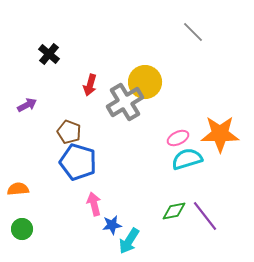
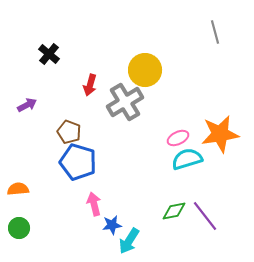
gray line: moved 22 px right; rotated 30 degrees clockwise
yellow circle: moved 12 px up
orange star: rotated 9 degrees counterclockwise
green circle: moved 3 px left, 1 px up
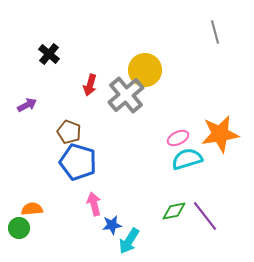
gray cross: moved 1 px right, 7 px up; rotated 9 degrees counterclockwise
orange semicircle: moved 14 px right, 20 px down
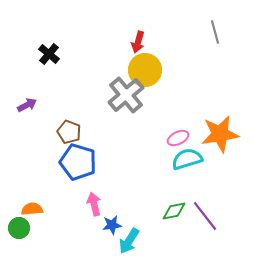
red arrow: moved 48 px right, 43 px up
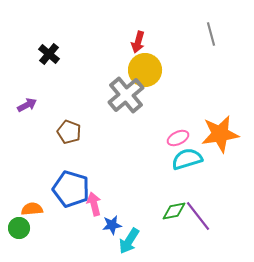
gray line: moved 4 px left, 2 px down
blue pentagon: moved 7 px left, 27 px down
purple line: moved 7 px left
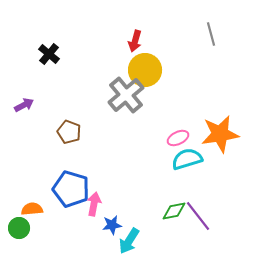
red arrow: moved 3 px left, 1 px up
purple arrow: moved 3 px left
pink arrow: rotated 25 degrees clockwise
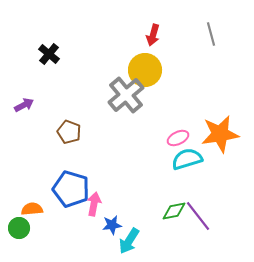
red arrow: moved 18 px right, 6 px up
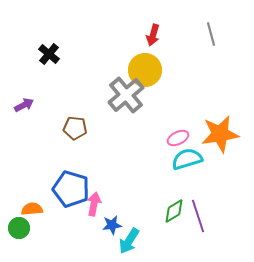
brown pentagon: moved 6 px right, 4 px up; rotated 15 degrees counterclockwise
green diamond: rotated 20 degrees counterclockwise
purple line: rotated 20 degrees clockwise
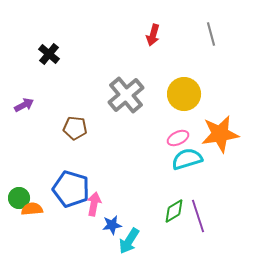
yellow circle: moved 39 px right, 24 px down
green circle: moved 30 px up
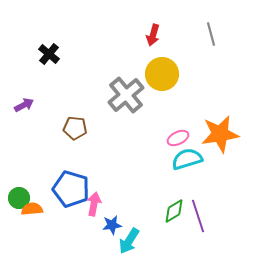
yellow circle: moved 22 px left, 20 px up
